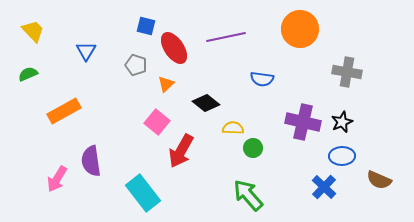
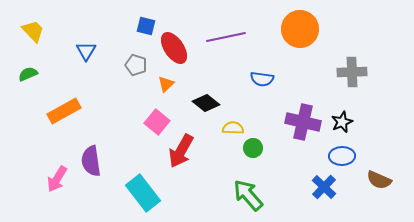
gray cross: moved 5 px right; rotated 12 degrees counterclockwise
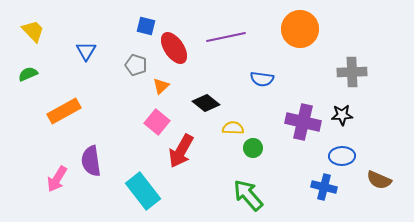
orange triangle: moved 5 px left, 2 px down
black star: moved 7 px up; rotated 20 degrees clockwise
blue cross: rotated 30 degrees counterclockwise
cyan rectangle: moved 2 px up
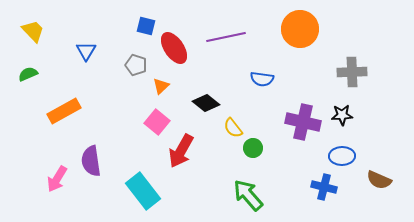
yellow semicircle: rotated 130 degrees counterclockwise
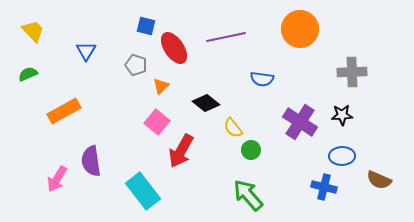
purple cross: moved 3 px left; rotated 20 degrees clockwise
green circle: moved 2 px left, 2 px down
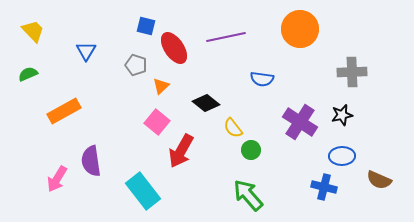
black star: rotated 10 degrees counterclockwise
